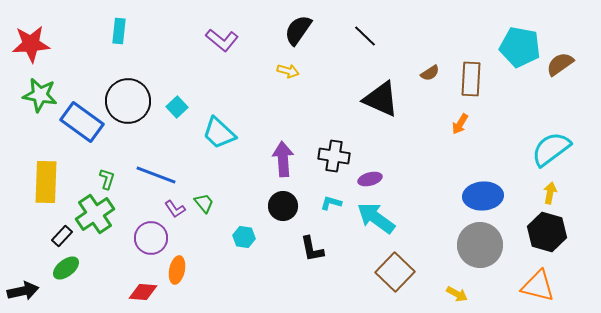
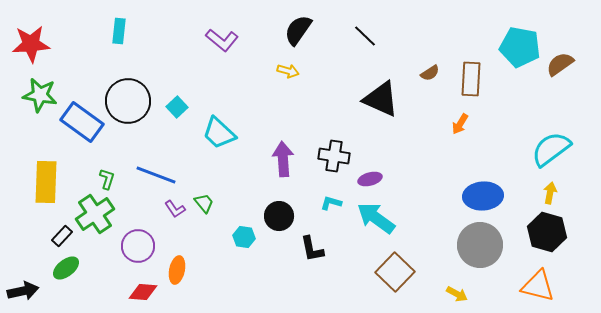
black circle at (283, 206): moved 4 px left, 10 px down
purple circle at (151, 238): moved 13 px left, 8 px down
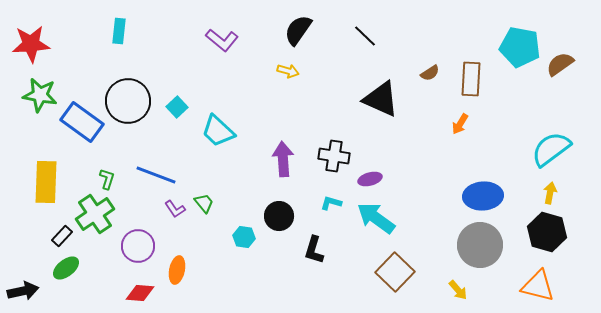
cyan trapezoid at (219, 133): moved 1 px left, 2 px up
black L-shape at (312, 249): moved 2 px right, 1 px down; rotated 28 degrees clockwise
red diamond at (143, 292): moved 3 px left, 1 px down
yellow arrow at (457, 294): moved 1 px right, 4 px up; rotated 20 degrees clockwise
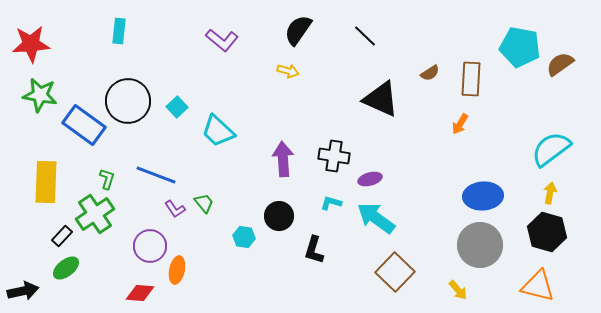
blue rectangle at (82, 122): moved 2 px right, 3 px down
purple circle at (138, 246): moved 12 px right
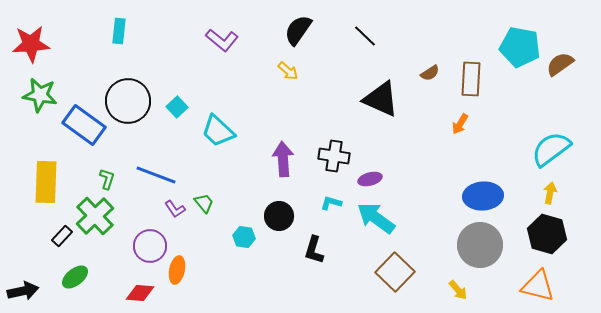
yellow arrow at (288, 71): rotated 25 degrees clockwise
green cross at (95, 214): moved 2 px down; rotated 9 degrees counterclockwise
black hexagon at (547, 232): moved 2 px down
green ellipse at (66, 268): moved 9 px right, 9 px down
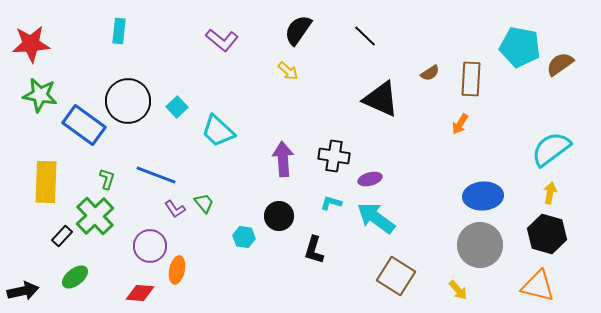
brown square at (395, 272): moved 1 px right, 4 px down; rotated 12 degrees counterclockwise
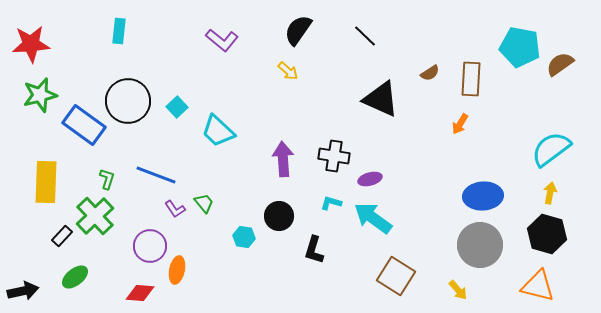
green star at (40, 95): rotated 24 degrees counterclockwise
cyan arrow at (376, 218): moved 3 px left
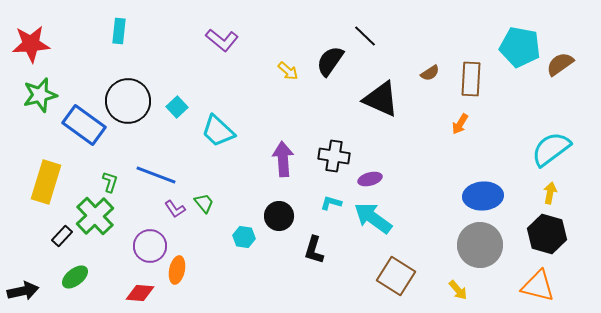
black semicircle at (298, 30): moved 32 px right, 31 px down
green L-shape at (107, 179): moved 3 px right, 3 px down
yellow rectangle at (46, 182): rotated 15 degrees clockwise
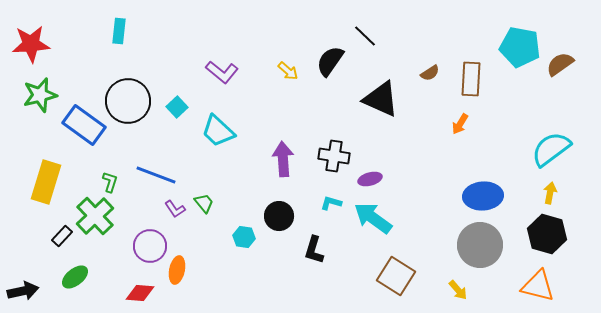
purple L-shape at (222, 40): moved 32 px down
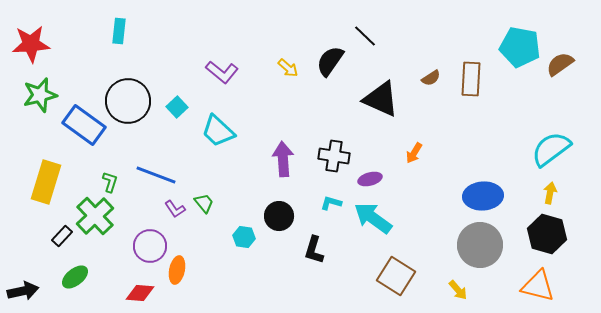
yellow arrow at (288, 71): moved 3 px up
brown semicircle at (430, 73): moved 1 px right, 5 px down
orange arrow at (460, 124): moved 46 px left, 29 px down
